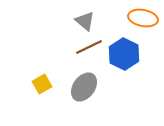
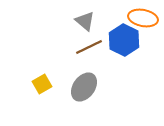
blue hexagon: moved 14 px up
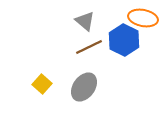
yellow square: rotated 18 degrees counterclockwise
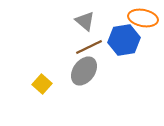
blue hexagon: rotated 24 degrees clockwise
gray ellipse: moved 16 px up
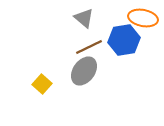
gray triangle: moved 1 px left, 3 px up
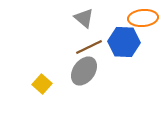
orange ellipse: rotated 16 degrees counterclockwise
blue hexagon: moved 2 px down; rotated 12 degrees clockwise
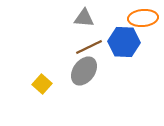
gray triangle: rotated 35 degrees counterclockwise
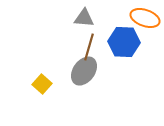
orange ellipse: moved 2 px right; rotated 24 degrees clockwise
brown line: rotated 48 degrees counterclockwise
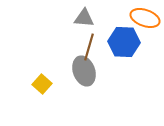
gray ellipse: rotated 56 degrees counterclockwise
